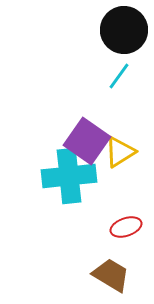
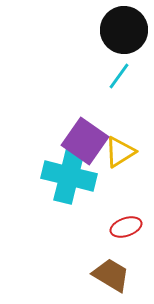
purple square: moved 2 px left
cyan cross: rotated 20 degrees clockwise
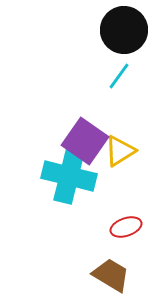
yellow triangle: moved 1 px up
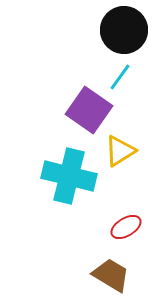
cyan line: moved 1 px right, 1 px down
purple square: moved 4 px right, 31 px up
red ellipse: rotated 12 degrees counterclockwise
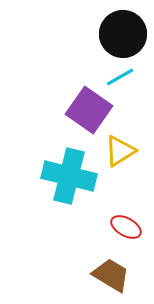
black circle: moved 1 px left, 4 px down
cyan line: rotated 24 degrees clockwise
red ellipse: rotated 60 degrees clockwise
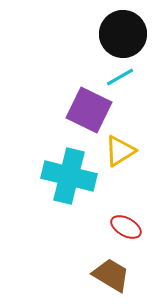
purple square: rotated 9 degrees counterclockwise
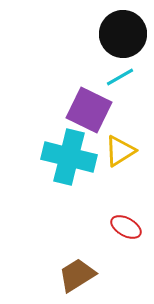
cyan cross: moved 19 px up
brown trapezoid: moved 34 px left; rotated 63 degrees counterclockwise
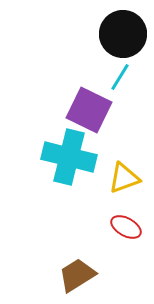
cyan line: rotated 28 degrees counterclockwise
yellow triangle: moved 4 px right, 27 px down; rotated 12 degrees clockwise
